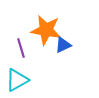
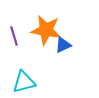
purple line: moved 7 px left, 12 px up
cyan triangle: moved 7 px right, 2 px down; rotated 15 degrees clockwise
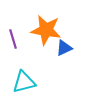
purple line: moved 1 px left, 3 px down
blue triangle: moved 1 px right, 3 px down
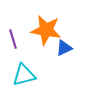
cyan triangle: moved 7 px up
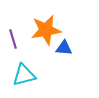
orange star: rotated 20 degrees counterclockwise
blue triangle: rotated 30 degrees clockwise
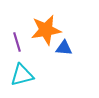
purple line: moved 4 px right, 3 px down
cyan triangle: moved 2 px left
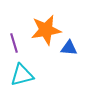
purple line: moved 3 px left, 1 px down
blue triangle: moved 5 px right
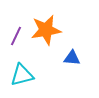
purple line: moved 2 px right, 7 px up; rotated 42 degrees clockwise
blue triangle: moved 3 px right, 10 px down
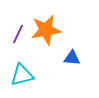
purple line: moved 2 px right, 2 px up
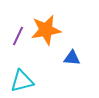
purple line: moved 2 px down
cyan triangle: moved 6 px down
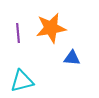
orange star: moved 5 px right, 2 px up
purple line: moved 3 px up; rotated 30 degrees counterclockwise
